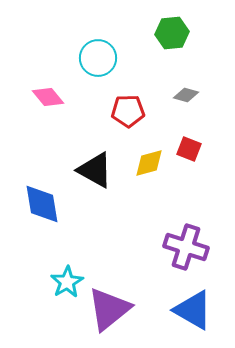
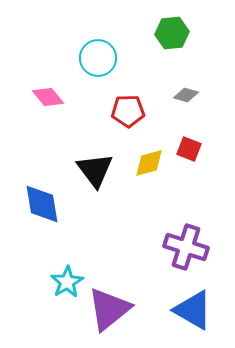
black triangle: rotated 24 degrees clockwise
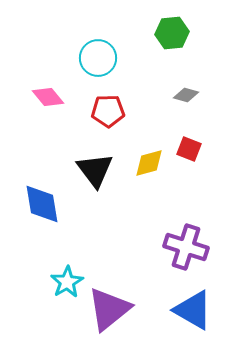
red pentagon: moved 20 px left
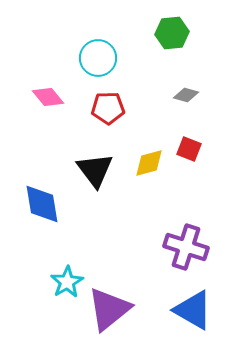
red pentagon: moved 3 px up
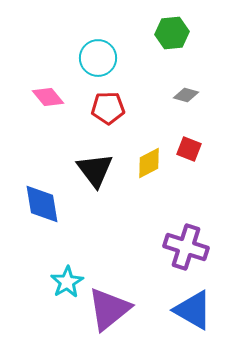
yellow diamond: rotated 12 degrees counterclockwise
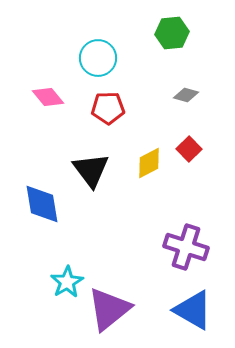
red square: rotated 25 degrees clockwise
black triangle: moved 4 px left
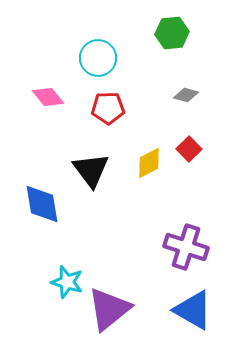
cyan star: rotated 24 degrees counterclockwise
